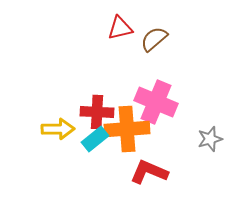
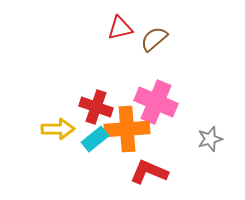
red cross: moved 1 px left, 5 px up; rotated 16 degrees clockwise
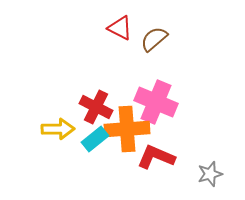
red triangle: rotated 40 degrees clockwise
red cross: rotated 8 degrees clockwise
gray star: moved 35 px down
red L-shape: moved 7 px right, 15 px up
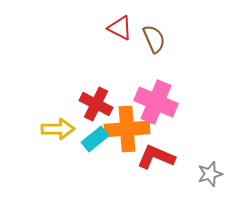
brown semicircle: rotated 108 degrees clockwise
red cross: moved 3 px up
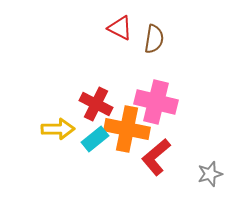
brown semicircle: rotated 32 degrees clockwise
pink cross: rotated 9 degrees counterclockwise
orange cross: rotated 15 degrees clockwise
red L-shape: rotated 63 degrees counterclockwise
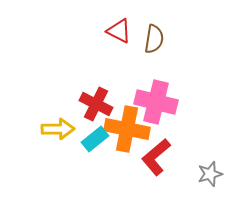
red triangle: moved 1 px left, 3 px down
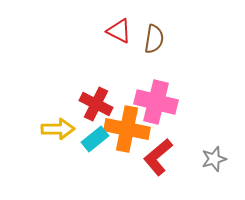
red L-shape: moved 2 px right
gray star: moved 4 px right, 15 px up
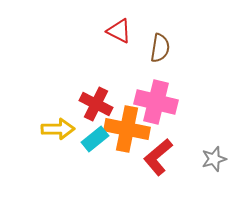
brown semicircle: moved 6 px right, 9 px down
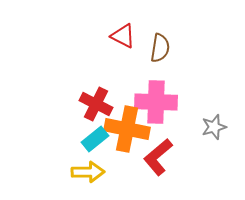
red triangle: moved 4 px right, 5 px down
pink cross: rotated 12 degrees counterclockwise
yellow arrow: moved 30 px right, 43 px down
gray star: moved 32 px up
